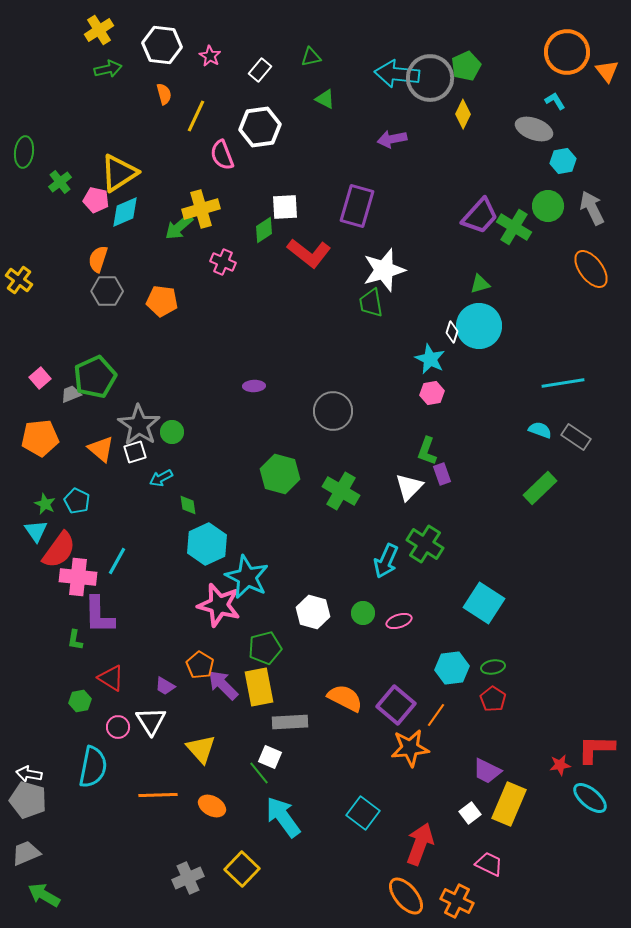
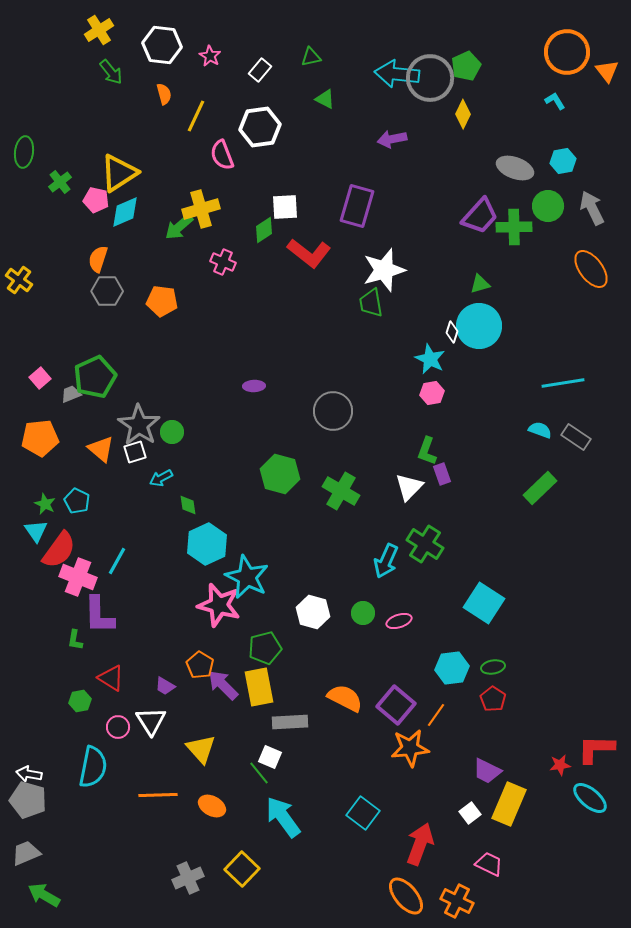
green arrow at (108, 69): moved 3 px right, 3 px down; rotated 64 degrees clockwise
gray ellipse at (534, 129): moved 19 px left, 39 px down
green cross at (514, 227): rotated 32 degrees counterclockwise
pink cross at (78, 577): rotated 15 degrees clockwise
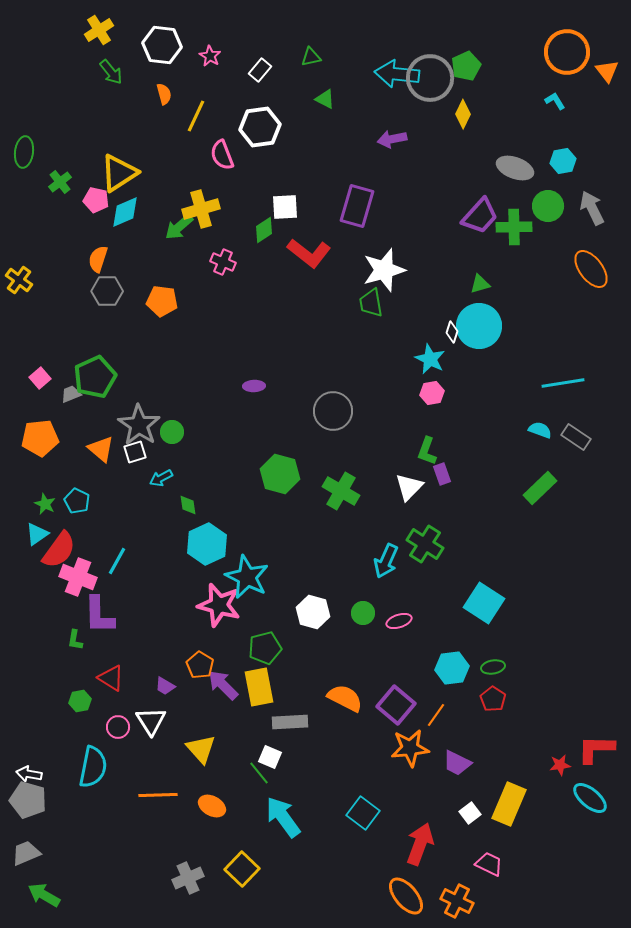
cyan triangle at (36, 531): moved 1 px right, 3 px down; rotated 30 degrees clockwise
purple trapezoid at (487, 771): moved 30 px left, 8 px up
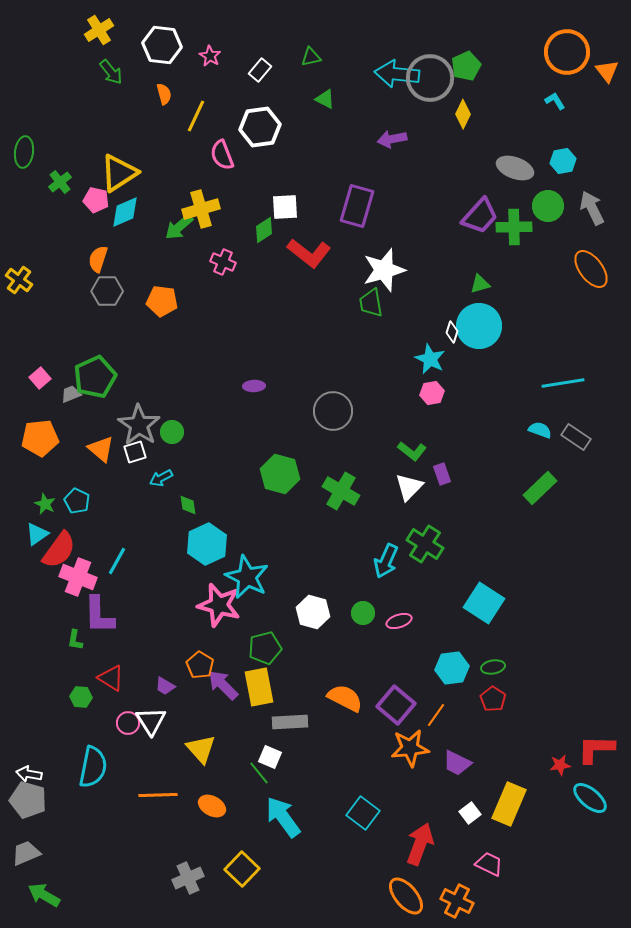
green L-shape at (427, 451): moved 15 px left; rotated 72 degrees counterclockwise
green hexagon at (80, 701): moved 1 px right, 4 px up; rotated 15 degrees clockwise
pink circle at (118, 727): moved 10 px right, 4 px up
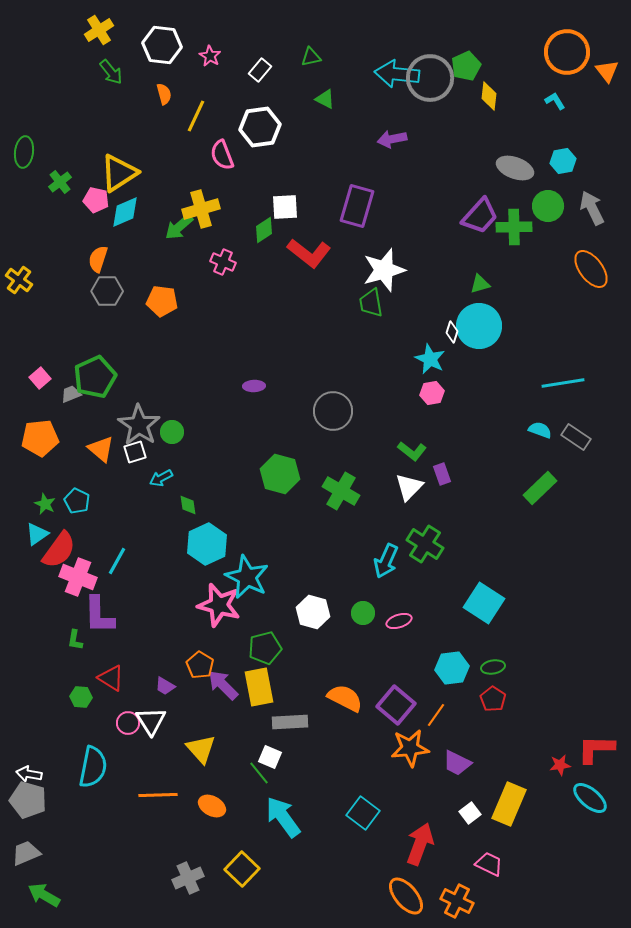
yellow diamond at (463, 114): moved 26 px right, 18 px up; rotated 20 degrees counterclockwise
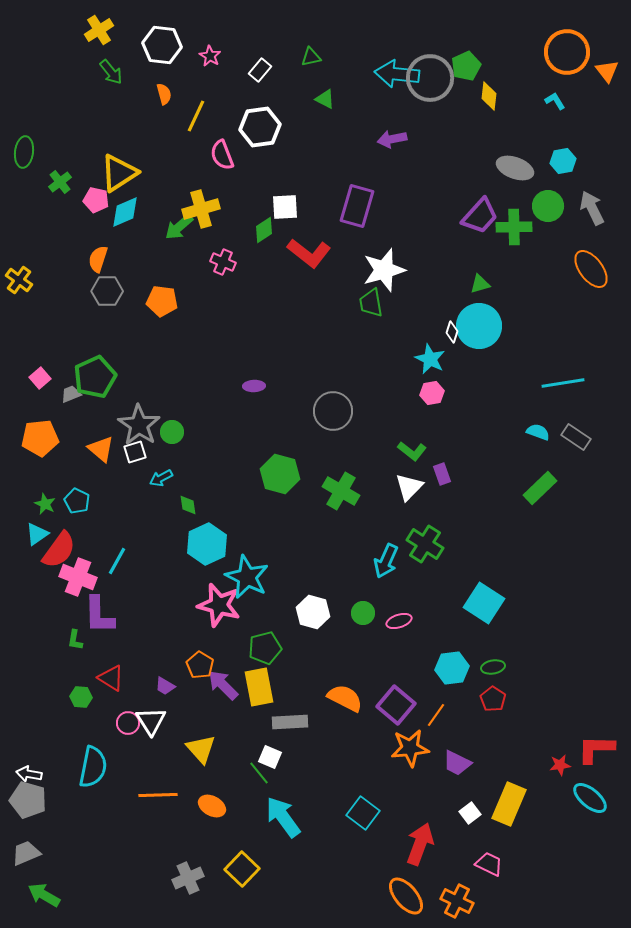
cyan semicircle at (540, 430): moved 2 px left, 2 px down
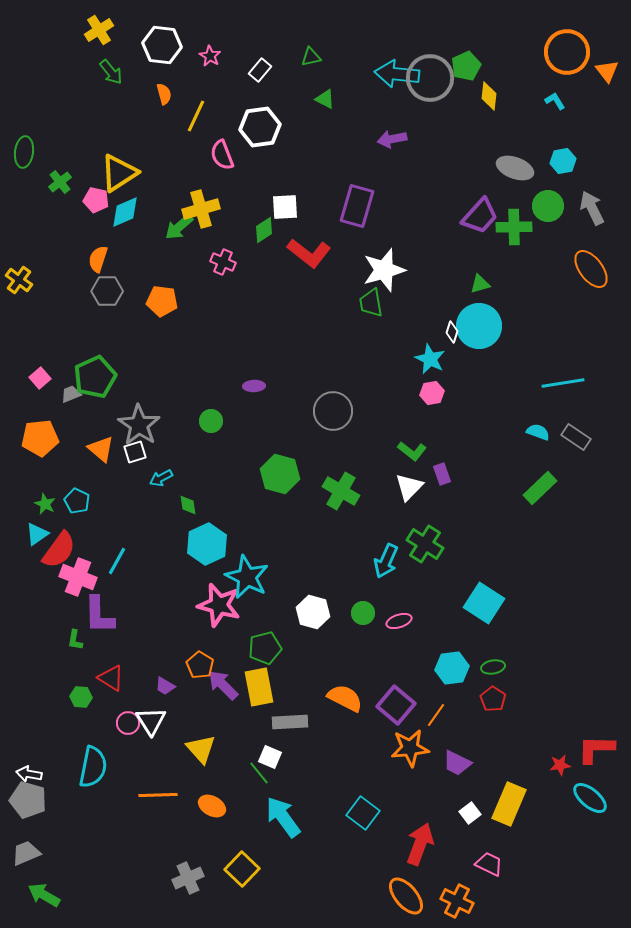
green circle at (172, 432): moved 39 px right, 11 px up
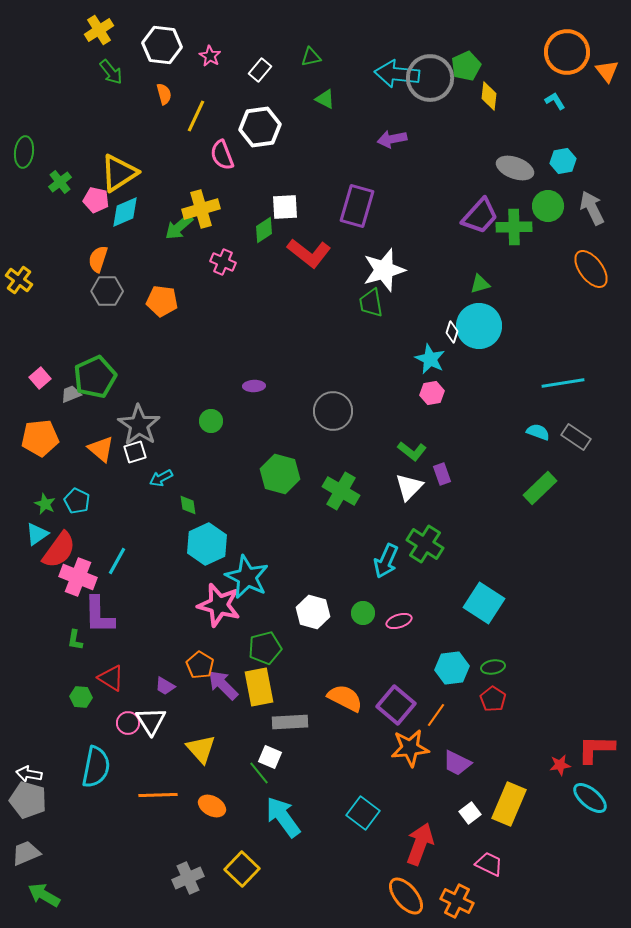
cyan semicircle at (93, 767): moved 3 px right
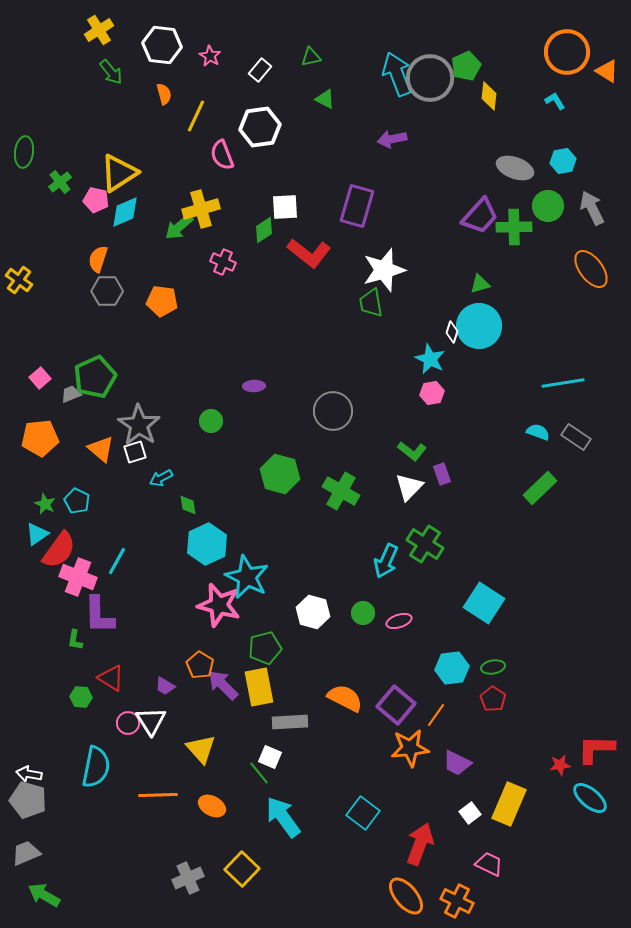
orange triangle at (607, 71): rotated 20 degrees counterclockwise
cyan arrow at (397, 74): rotated 63 degrees clockwise
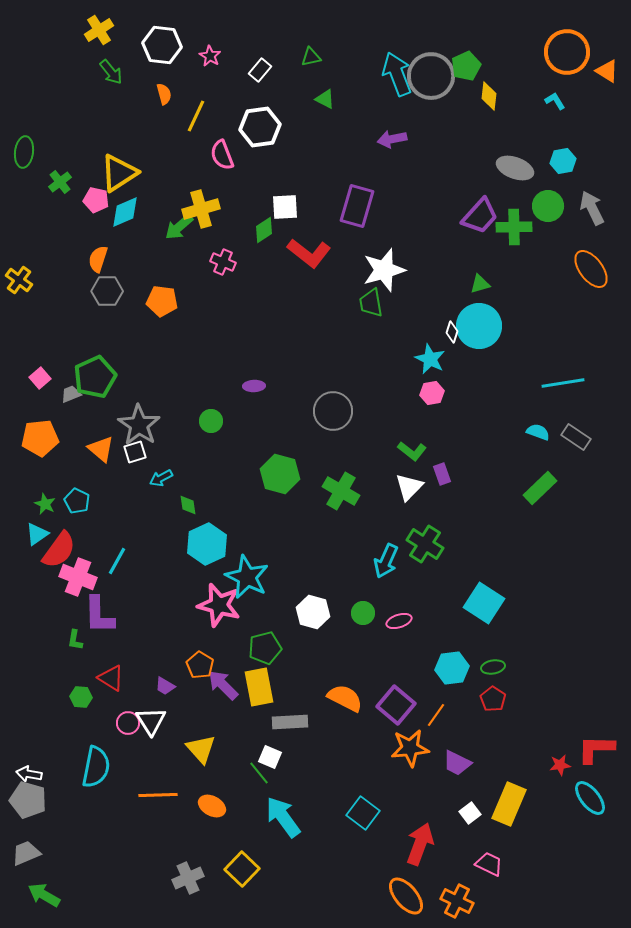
gray circle at (430, 78): moved 1 px right, 2 px up
cyan ellipse at (590, 798): rotated 12 degrees clockwise
